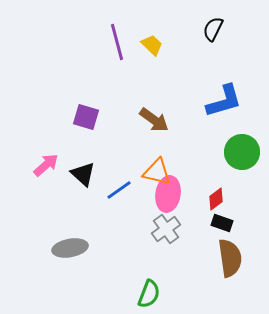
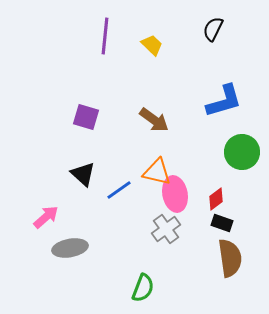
purple line: moved 12 px left, 6 px up; rotated 21 degrees clockwise
pink arrow: moved 52 px down
pink ellipse: moved 7 px right; rotated 20 degrees counterclockwise
green semicircle: moved 6 px left, 6 px up
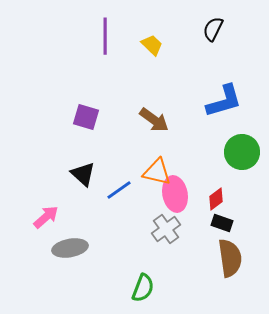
purple line: rotated 6 degrees counterclockwise
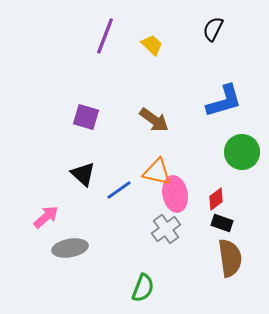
purple line: rotated 21 degrees clockwise
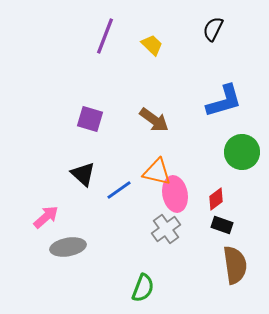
purple square: moved 4 px right, 2 px down
black rectangle: moved 2 px down
gray ellipse: moved 2 px left, 1 px up
brown semicircle: moved 5 px right, 7 px down
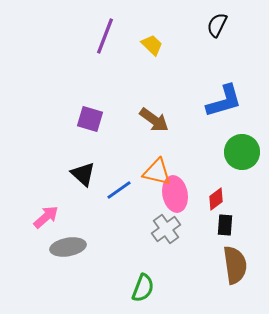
black semicircle: moved 4 px right, 4 px up
black rectangle: moved 3 px right; rotated 75 degrees clockwise
